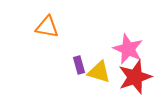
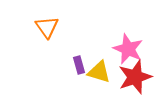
orange triangle: rotated 45 degrees clockwise
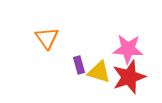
orange triangle: moved 11 px down
pink star: rotated 20 degrees counterclockwise
red star: moved 6 px left
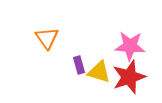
pink star: moved 2 px right, 3 px up
